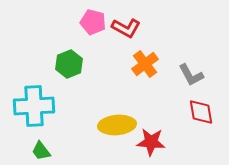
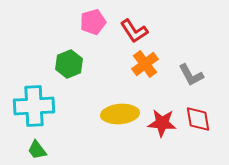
pink pentagon: rotated 30 degrees counterclockwise
red L-shape: moved 8 px right, 3 px down; rotated 28 degrees clockwise
red diamond: moved 3 px left, 7 px down
yellow ellipse: moved 3 px right, 11 px up
red star: moved 11 px right, 19 px up
green trapezoid: moved 4 px left, 1 px up
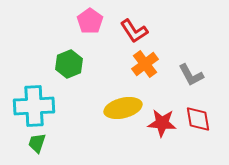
pink pentagon: moved 3 px left, 1 px up; rotated 20 degrees counterclockwise
yellow ellipse: moved 3 px right, 6 px up; rotated 9 degrees counterclockwise
green trapezoid: moved 7 px up; rotated 55 degrees clockwise
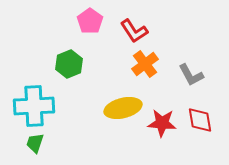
red diamond: moved 2 px right, 1 px down
green trapezoid: moved 2 px left
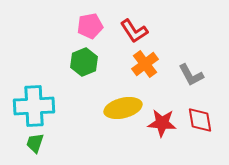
pink pentagon: moved 5 px down; rotated 25 degrees clockwise
green hexagon: moved 15 px right, 2 px up
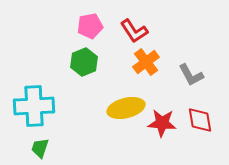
orange cross: moved 1 px right, 2 px up
yellow ellipse: moved 3 px right
green trapezoid: moved 5 px right, 5 px down
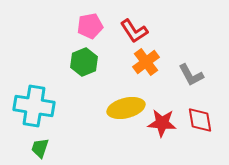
cyan cross: rotated 12 degrees clockwise
